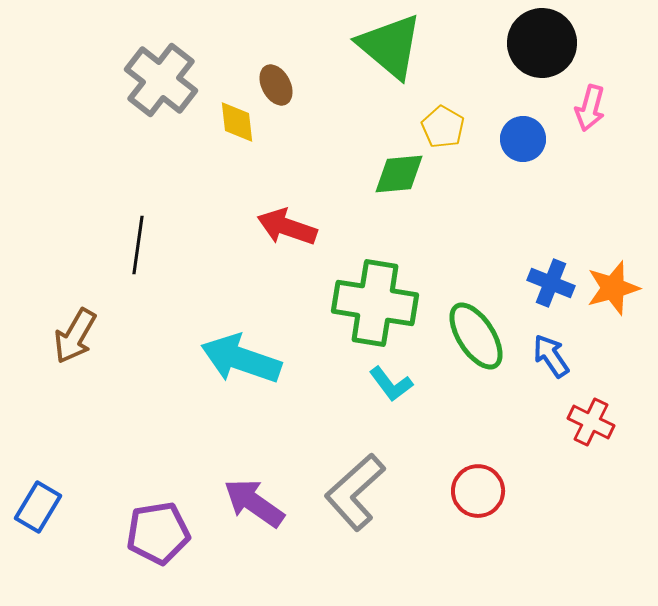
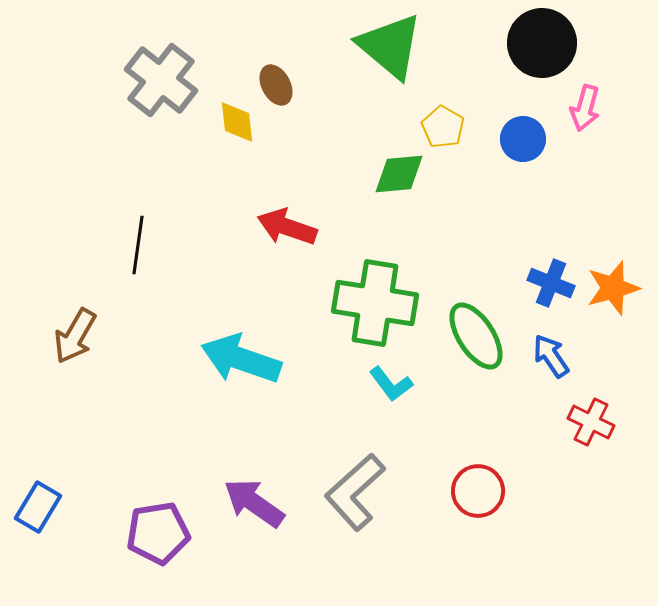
pink arrow: moved 5 px left
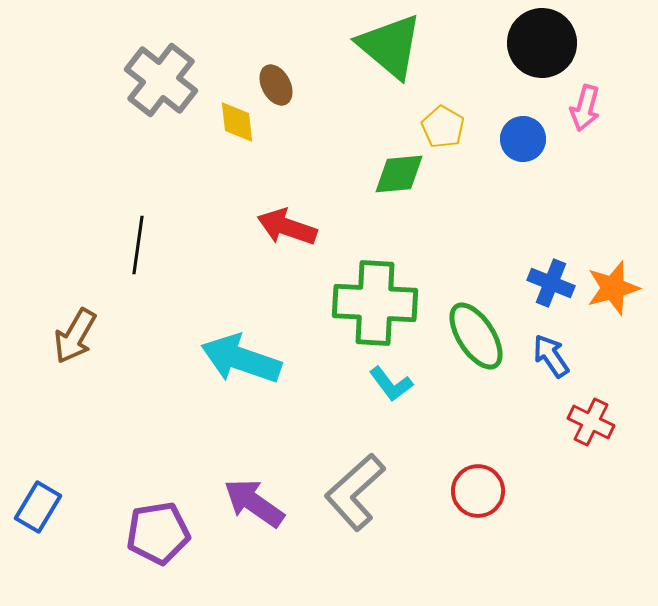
green cross: rotated 6 degrees counterclockwise
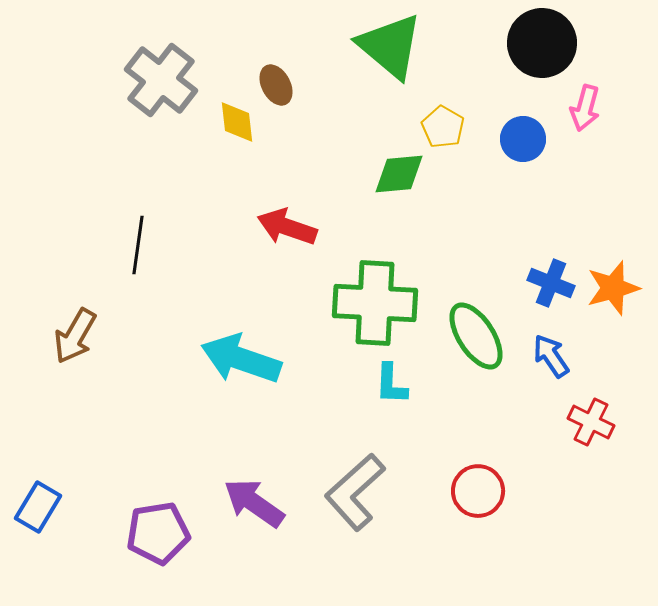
cyan L-shape: rotated 39 degrees clockwise
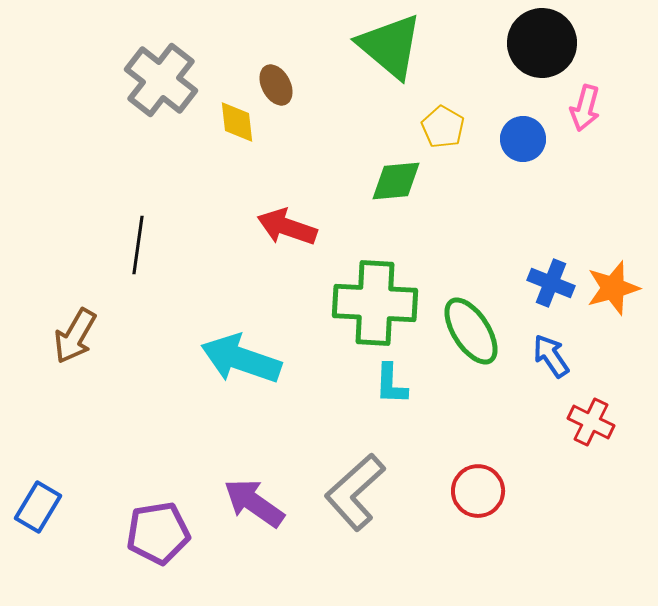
green diamond: moved 3 px left, 7 px down
green ellipse: moved 5 px left, 5 px up
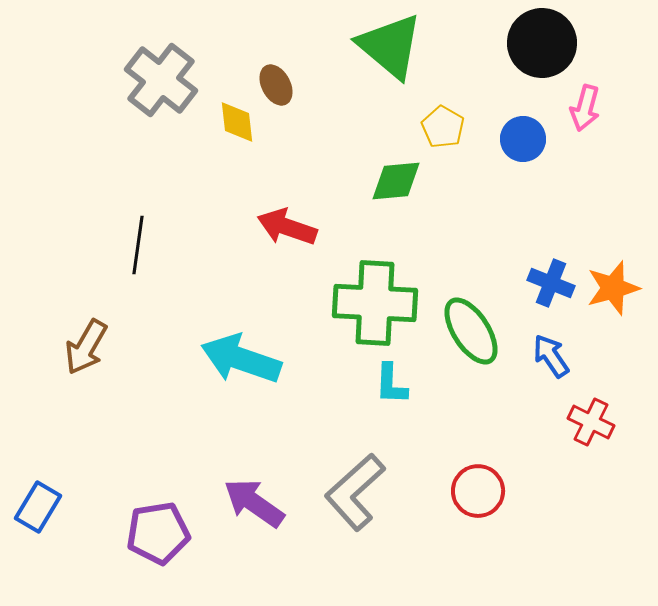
brown arrow: moved 11 px right, 11 px down
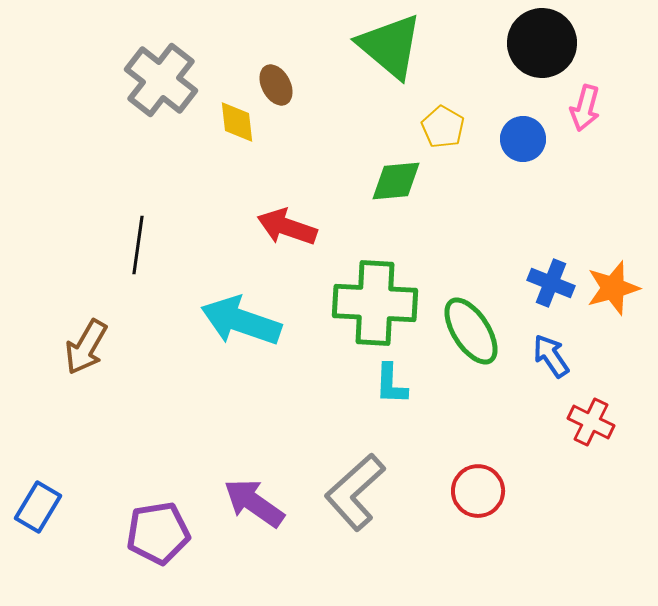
cyan arrow: moved 38 px up
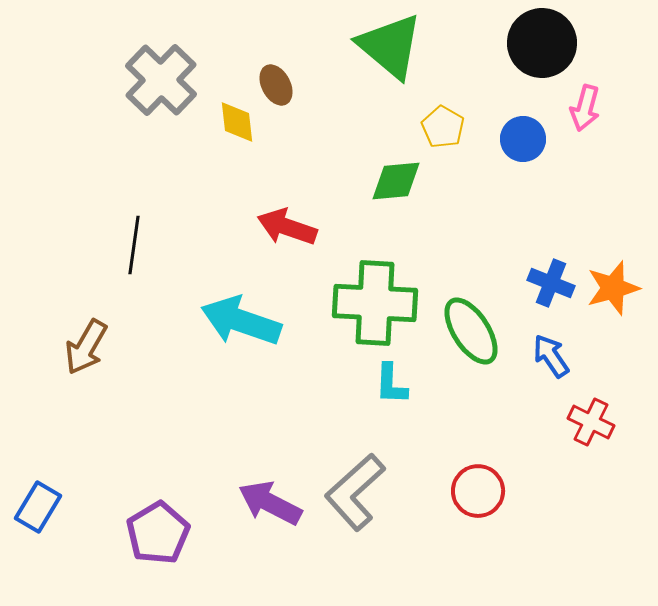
gray cross: rotated 6 degrees clockwise
black line: moved 4 px left
purple arrow: moved 16 px right; rotated 8 degrees counterclockwise
purple pentagon: rotated 22 degrees counterclockwise
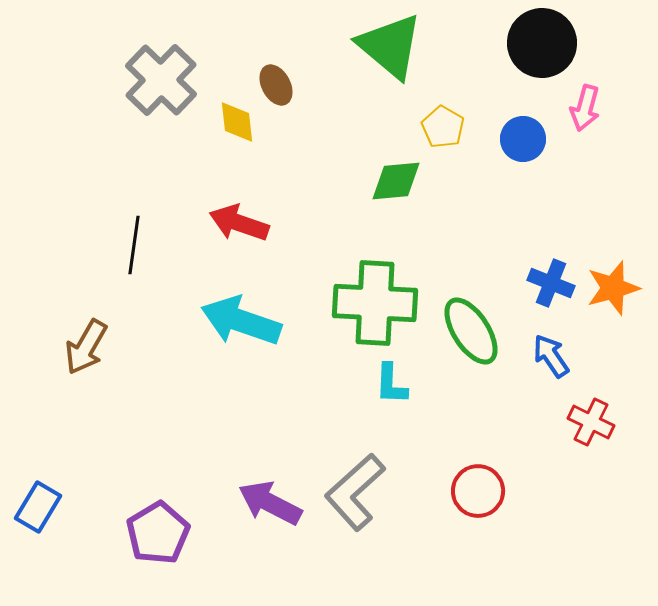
red arrow: moved 48 px left, 4 px up
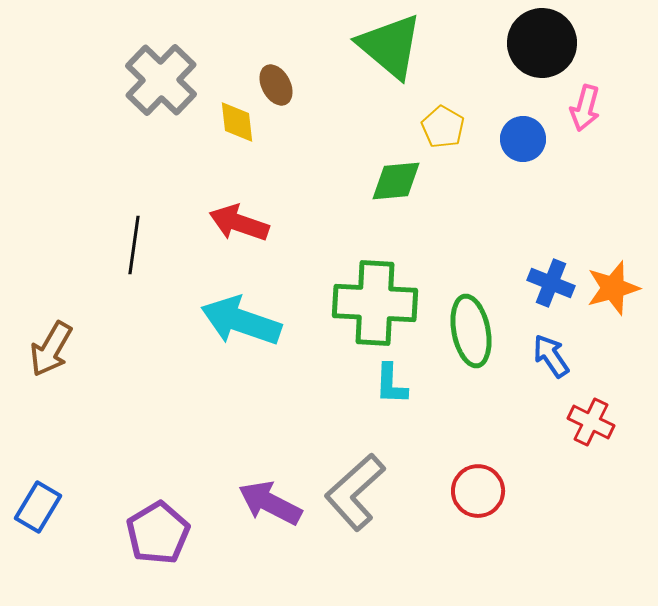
green ellipse: rotated 22 degrees clockwise
brown arrow: moved 35 px left, 2 px down
